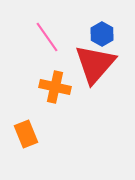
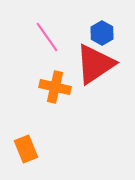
blue hexagon: moved 1 px up
red triangle: rotated 15 degrees clockwise
orange rectangle: moved 15 px down
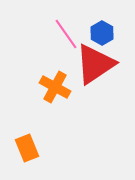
pink line: moved 19 px right, 3 px up
orange cross: rotated 16 degrees clockwise
orange rectangle: moved 1 px right, 1 px up
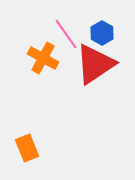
orange cross: moved 12 px left, 29 px up
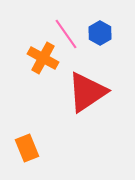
blue hexagon: moved 2 px left
red triangle: moved 8 px left, 28 px down
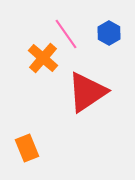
blue hexagon: moved 9 px right
orange cross: rotated 12 degrees clockwise
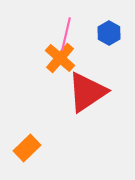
pink line: rotated 48 degrees clockwise
orange cross: moved 17 px right
orange rectangle: rotated 68 degrees clockwise
